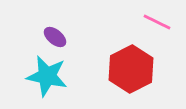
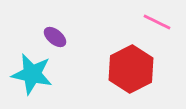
cyan star: moved 15 px left, 2 px up
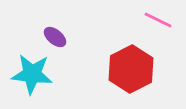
pink line: moved 1 px right, 2 px up
cyan star: rotated 6 degrees counterclockwise
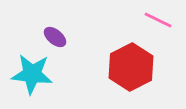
red hexagon: moved 2 px up
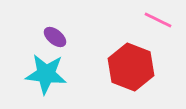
red hexagon: rotated 12 degrees counterclockwise
cyan star: moved 14 px right
